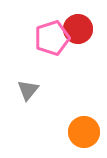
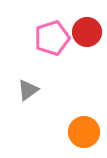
red circle: moved 9 px right, 3 px down
gray triangle: rotated 15 degrees clockwise
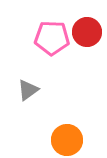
pink pentagon: rotated 20 degrees clockwise
orange circle: moved 17 px left, 8 px down
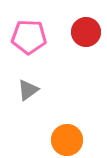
red circle: moved 1 px left
pink pentagon: moved 23 px left, 1 px up
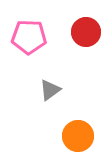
gray triangle: moved 22 px right
orange circle: moved 11 px right, 4 px up
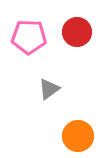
red circle: moved 9 px left
gray triangle: moved 1 px left, 1 px up
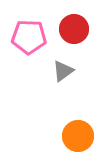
red circle: moved 3 px left, 3 px up
gray triangle: moved 14 px right, 18 px up
